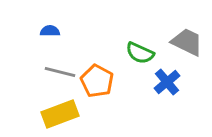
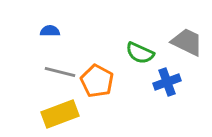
blue cross: rotated 20 degrees clockwise
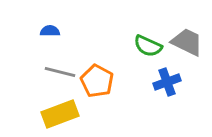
green semicircle: moved 8 px right, 7 px up
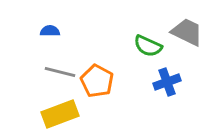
gray trapezoid: moved 10 px up
